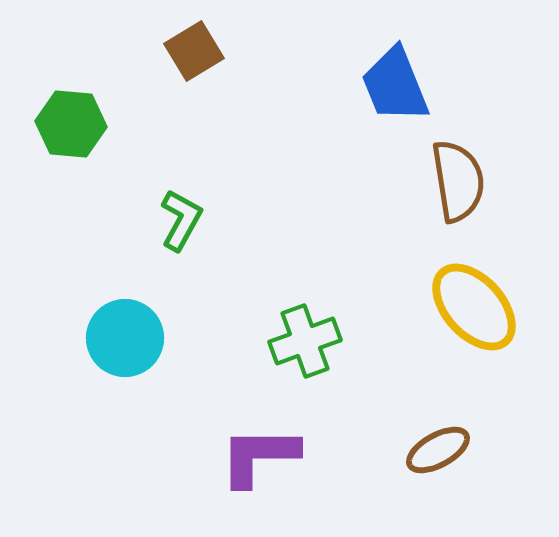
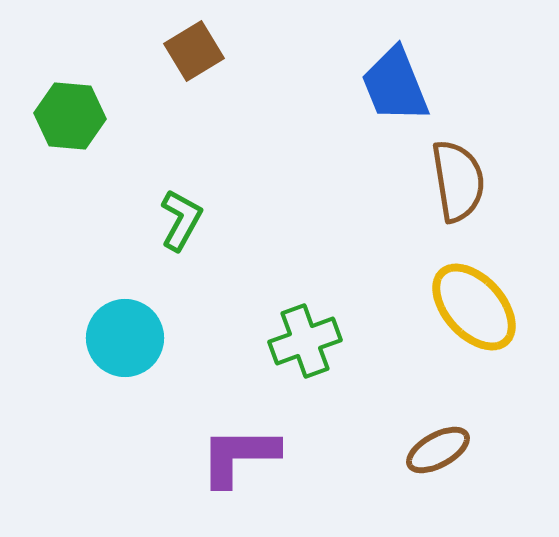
green hexagon: moved 1 px left, 8 px up
purple L-shape: moved 20 px left
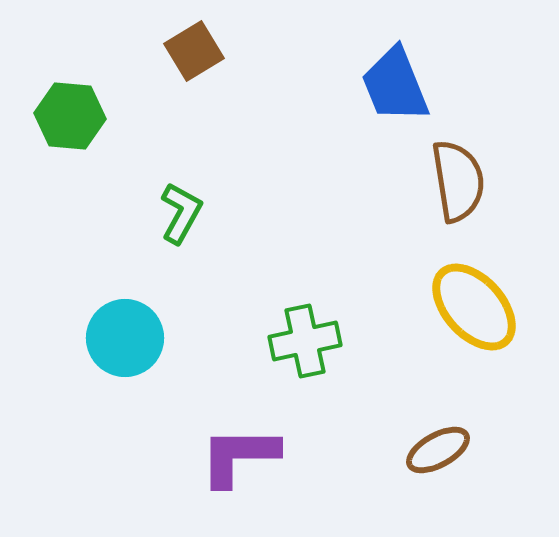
green L-shape: moved 7 px up
green cross: rotated 8 degrees clockwise
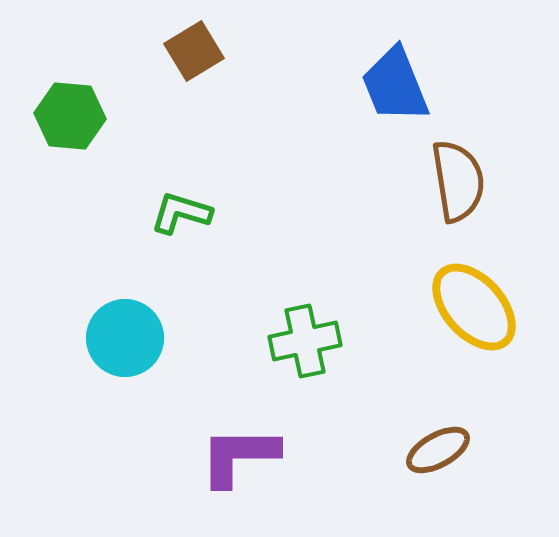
green L-shape: rotated 102 degrees counterclockwise
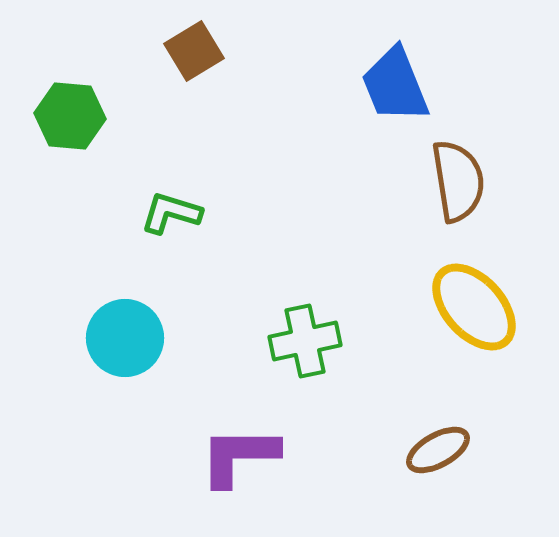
green L-shape: moved 10 px left
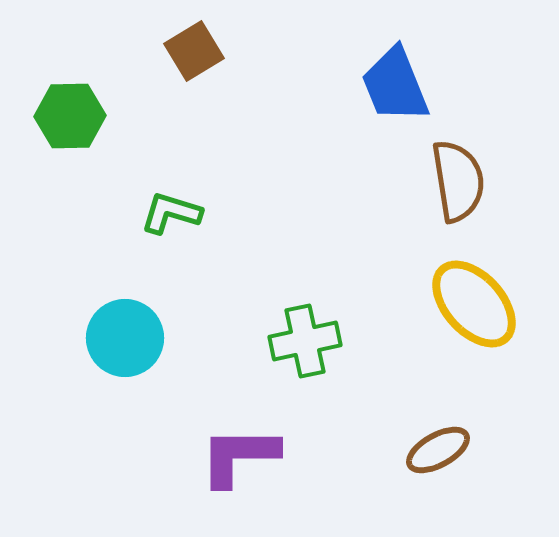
green hexagon: rotated 6 degrees counterclockwise
yellow ellipse: moved 3 px up
